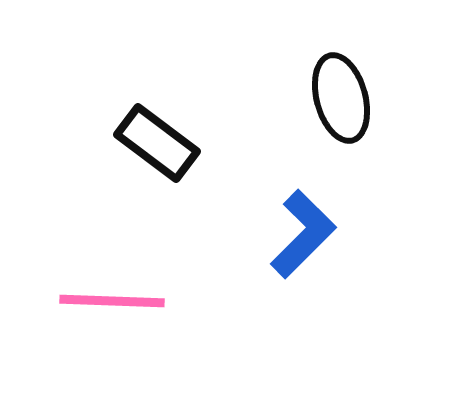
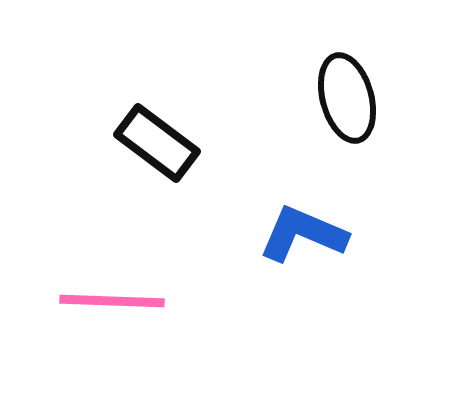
black ellipse: moved 6 px right
blue L-shape: rotated 112 degrees counterclockwise
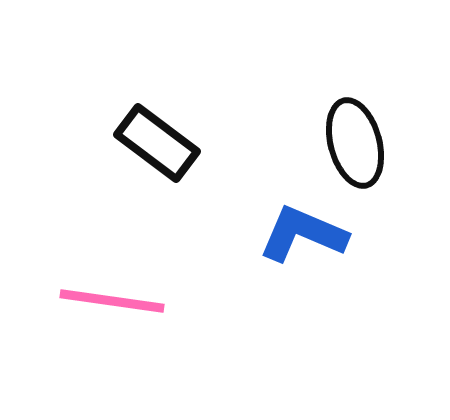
black ellipse: moved 8 px right, 45 px down
pink line: rotated 6 degrees clockwise
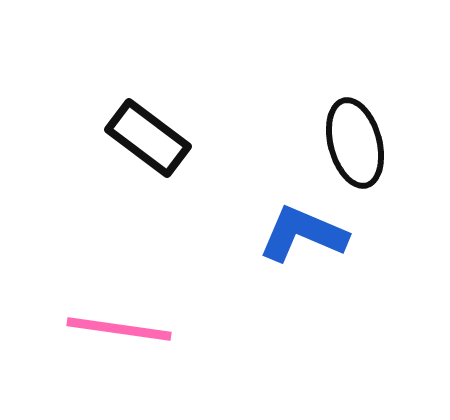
black rectangle: moved 9 px left, 5 px up
pink line: moved 7 px right, 28 px down
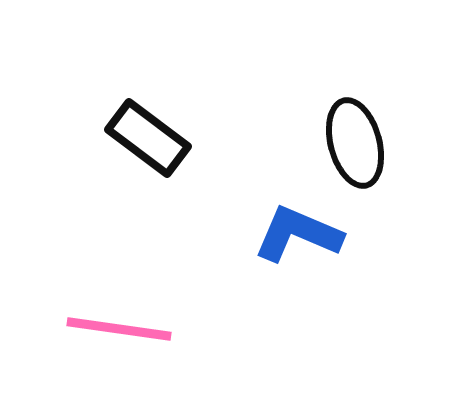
blue L-shape: moved 5 px left
